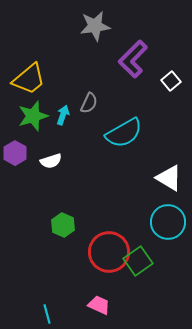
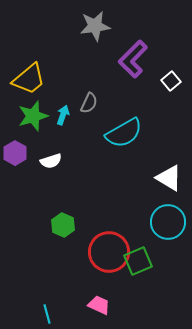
green square: rotated 12 degrees clockwise
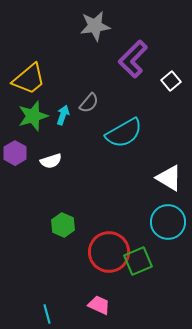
gray semicircle: rotated 15 degrees clockwise
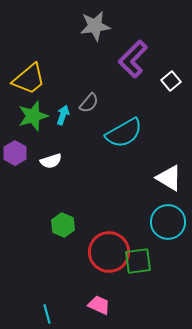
green square: rotated 16 degrees clockwise
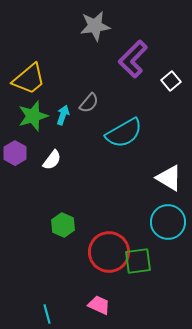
white semicircle: moved 1 px right, 1 px up; rotated 35 degrees counterclockwise
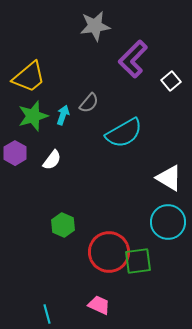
yellow trapezoid: moved 2 px up
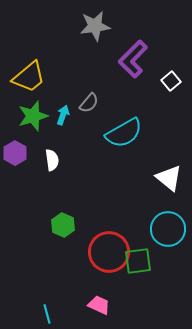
white semicircle: rotated 45 degrees counterclockwise
white triangle: rotated 8 degrees clockwise
cyan circle: moved 7 px down
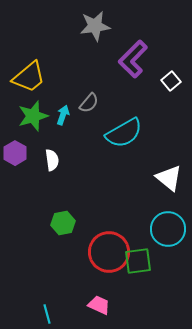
green hexagon: moved 2 px up; rotated 25 degrees clockwise
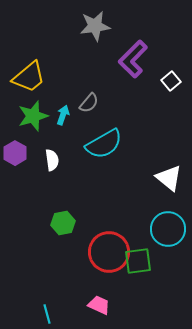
cyan semicircle: moved 20 px left, 11 px down
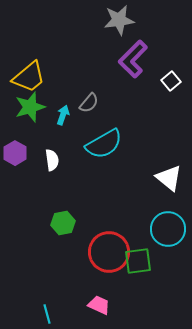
gray star: moved 24 px right, 6 px up
green star: moved 3 px left, 9 px up
